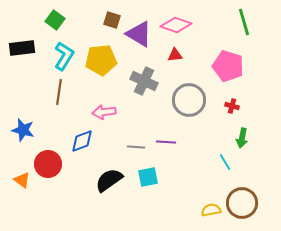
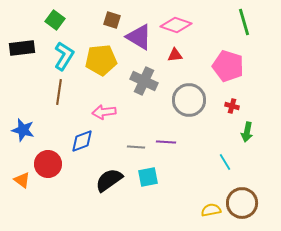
purple triangle: moved 3 px down
green arrow: moved 5 px right, 6 px up
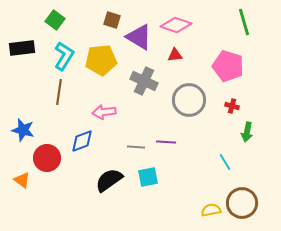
red circle: moved 1 px left, 6 px up
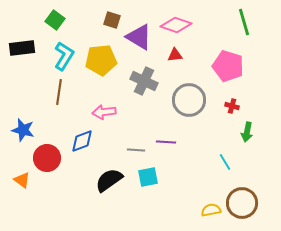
gray line: moved 3 px down
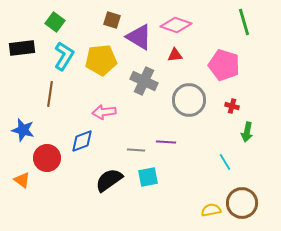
green square: moved 2 px down
pink pentagon: moved 4 px left, 1 px up
brown line: moved 9 px left, 2 px down
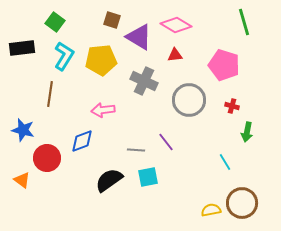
pink diamond: rotated 12 degrees clockwise
pink arrow: moved 1 px left, 2 px up
purple line: rotated 48 degrees clockwise
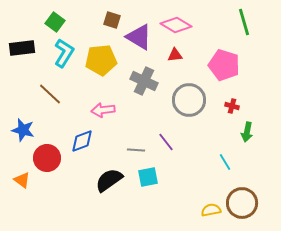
cyan L-shape: moved 3 px up
brown line: rotated 55 degrees counterclockwise
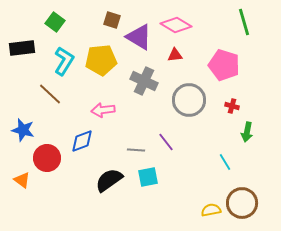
cyan L-shape: moved 8 px down
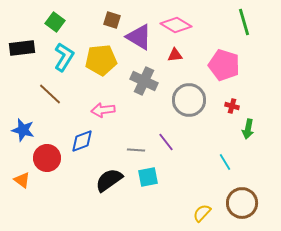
cyan L-shape: moved 4 px up
green arrow: moved 1 px right, 3 px up
yellow semicircle: moved 9 px left, 3 px down; rotated 36 degrees counterclockwise
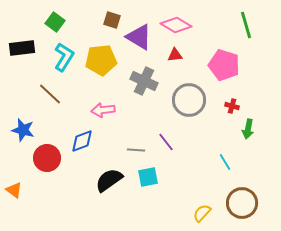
green line: moved 2 px right, 3 px down
orange triangle: moved 8 px left, 10 px down
